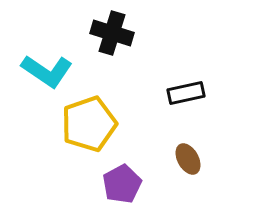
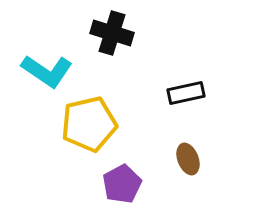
yellow pentagon: rotated 6 degrees clockwise
brown ellipse: rotated 8 degrees clockwise
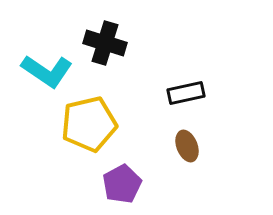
black cross: moved 7 px left, 10 px down
brown ellipse: moved 1 px left, 13 px up
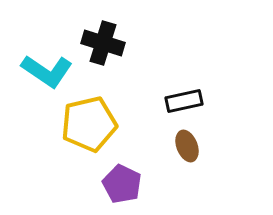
black cross: moved 2 px left
black rectangle: moved 2 px left, 8 px down
purple pentagon: rotated 18 degrees counterclockwise
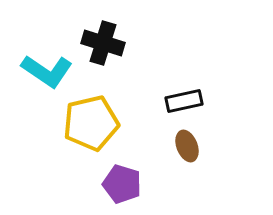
yellow pentagon: moved 2 px right, 1 px up
purple pentagon: rotated 9 degrees counterclockwise
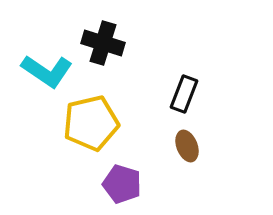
black rectangle: moved 7 px up; rotated 57 degrees counterclockwise
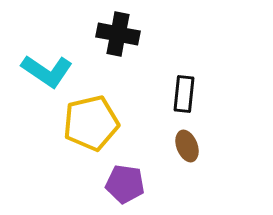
black cross: moved 15 px right, 9 px up; rotated 6 degrees counterclockwise
black rectangle: rotated 15 degrees counterclockwise
purple pentagon: moved 3 px right; rotated 9 degrees counterclockwise
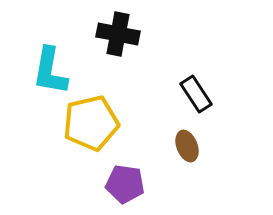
cyan L-shape: moved 3 px right; rotated 66 degrees clockwise
black rectangle: moved 12 px right; rotated 39 degrees counterclockwise
